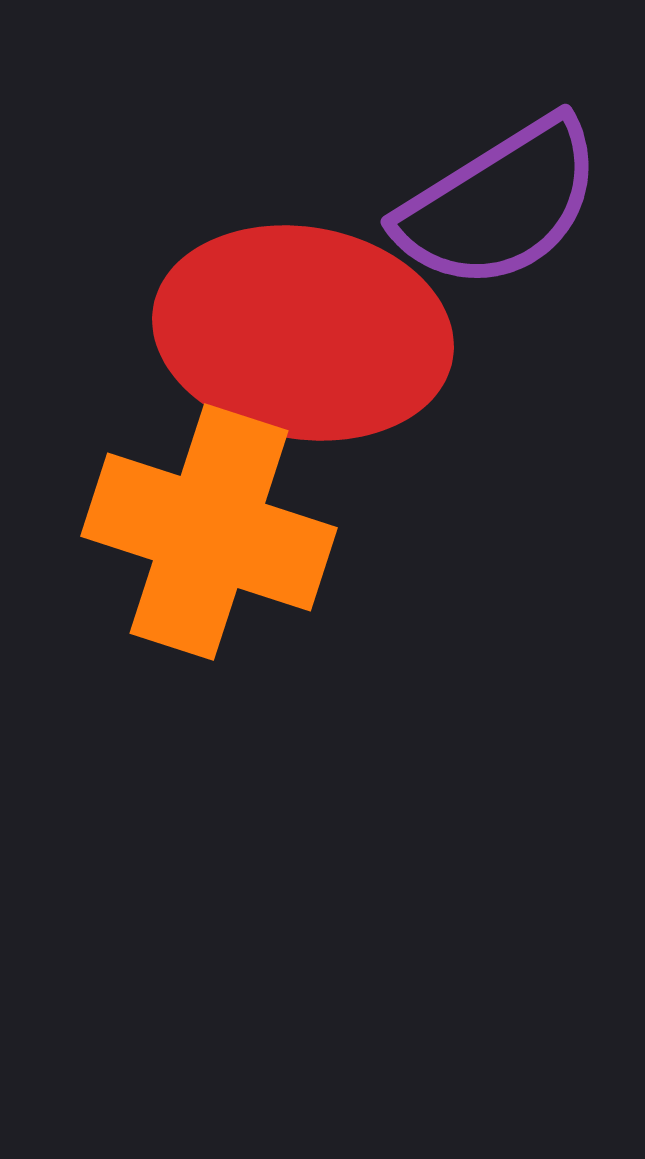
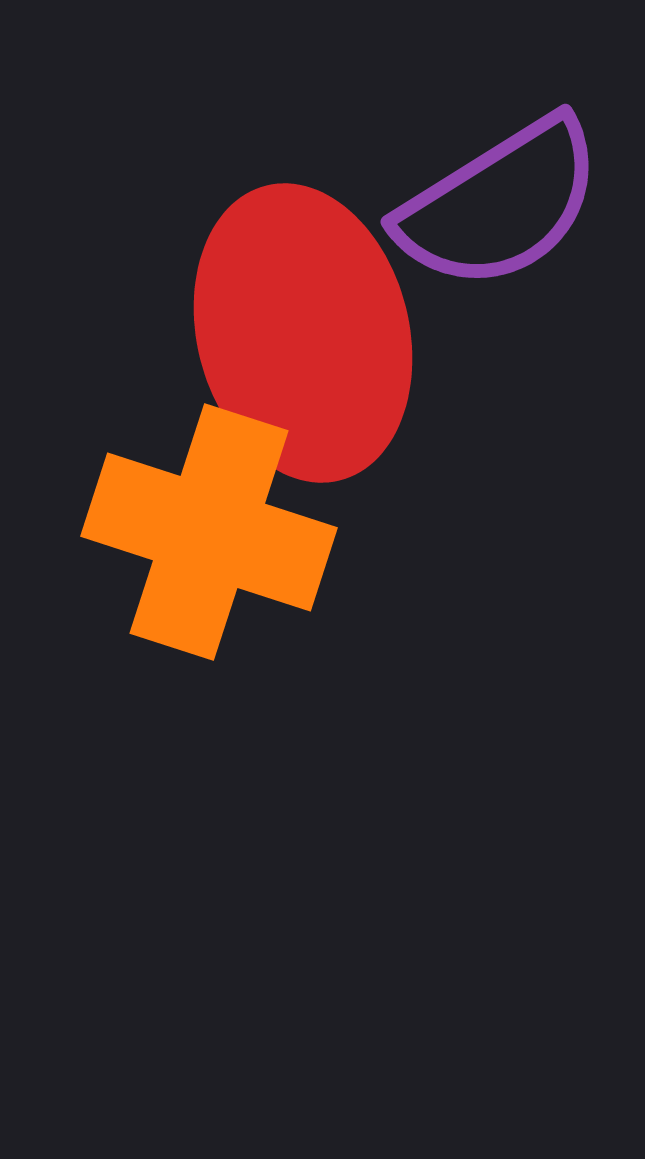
red ellipse: rotated 66 degrees clockwise
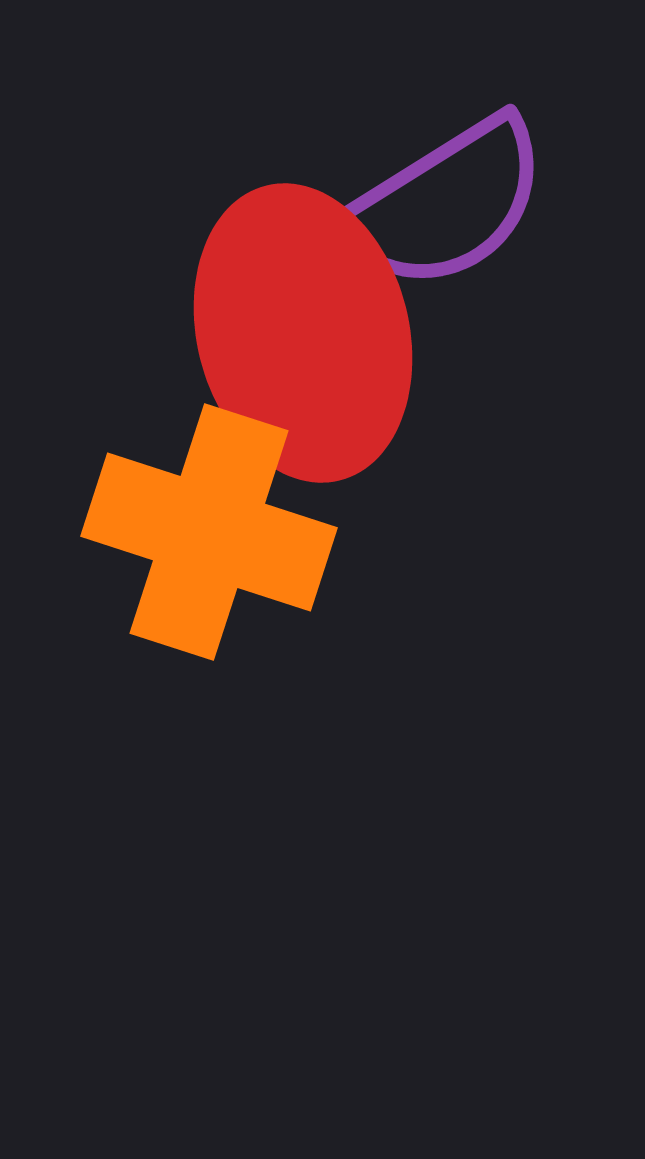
purple semicircle: moved 55 px left
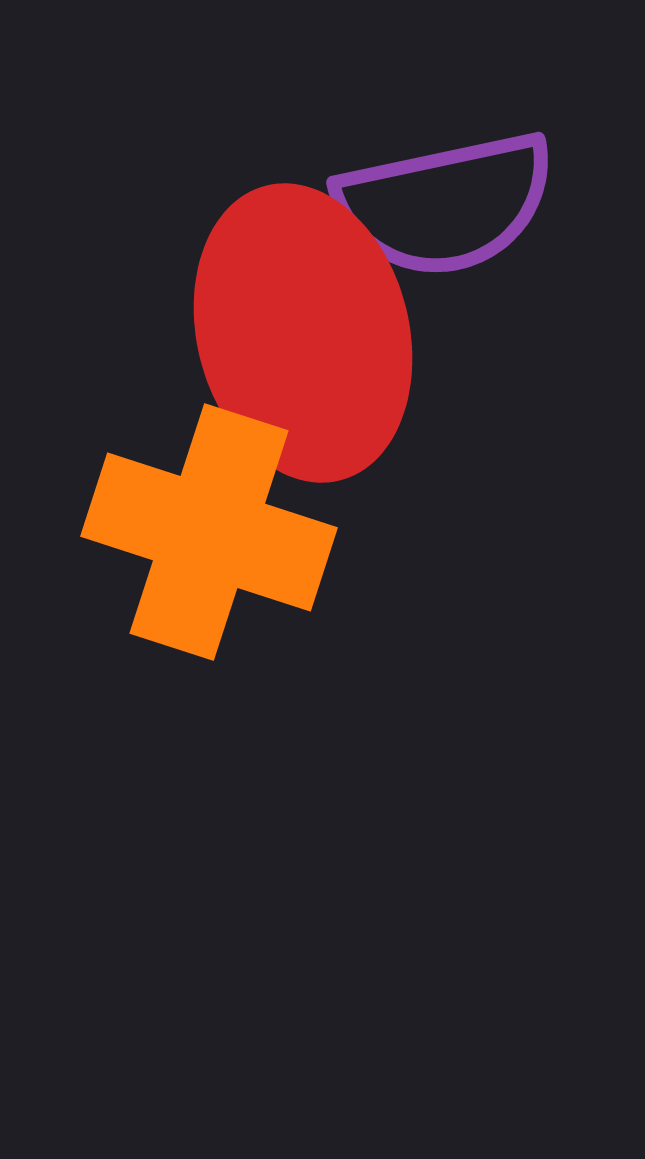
purple semicircle: rotated 20 degrees clockwise
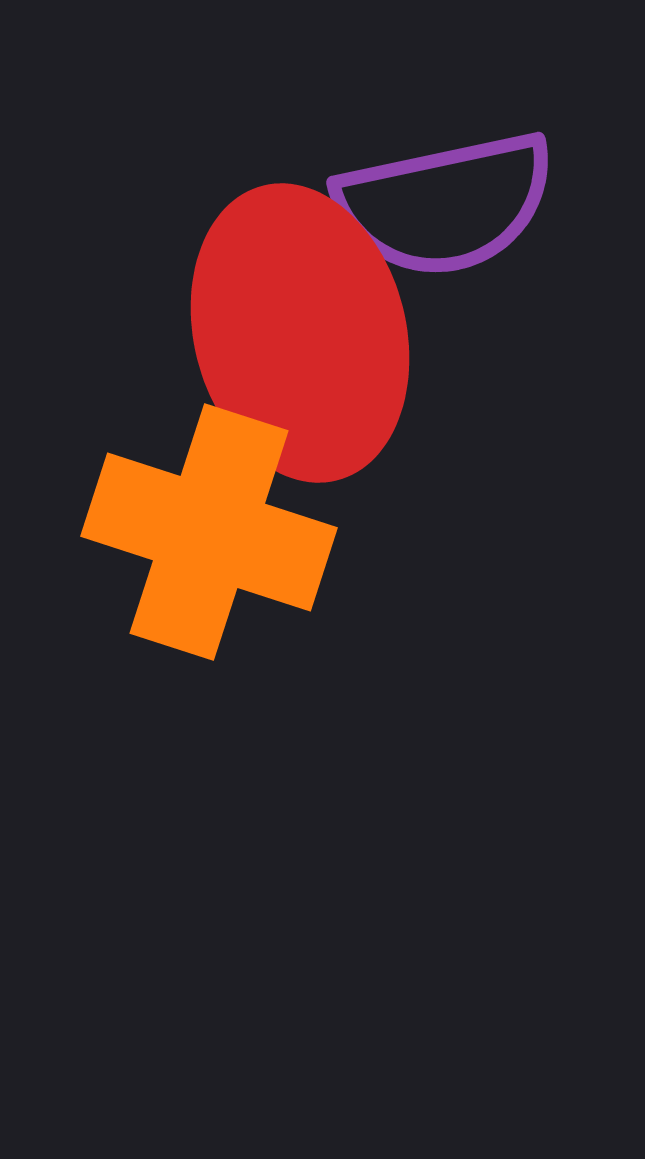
red ellipse: moved 3 px left
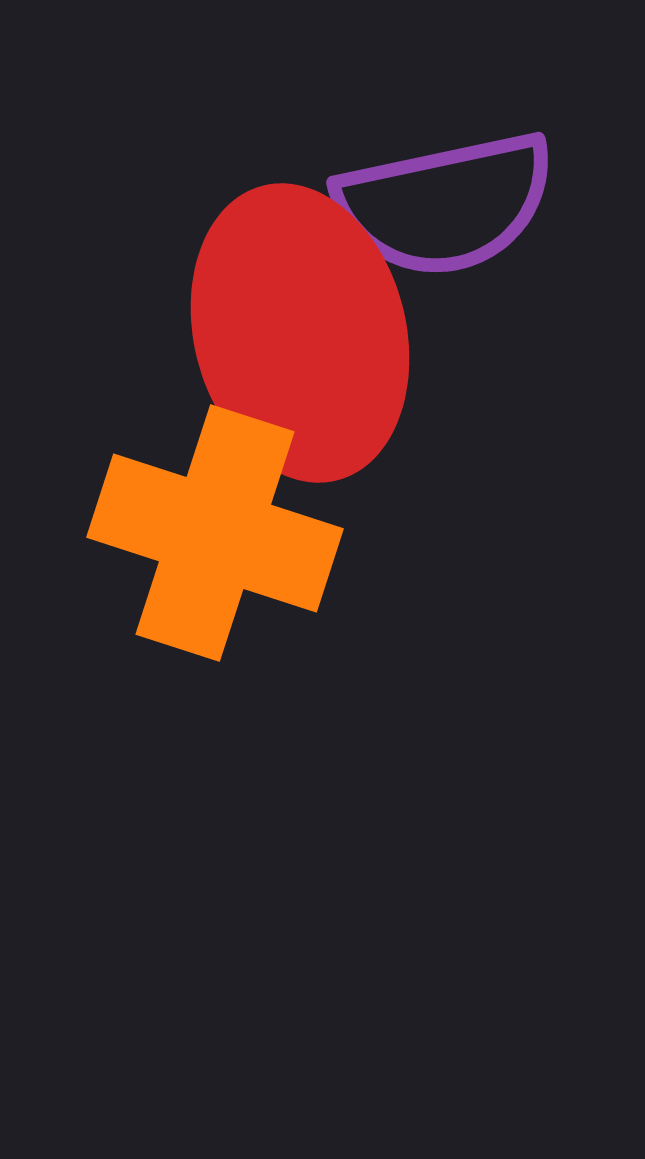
orange cross: moved 6 px right, 1 px down
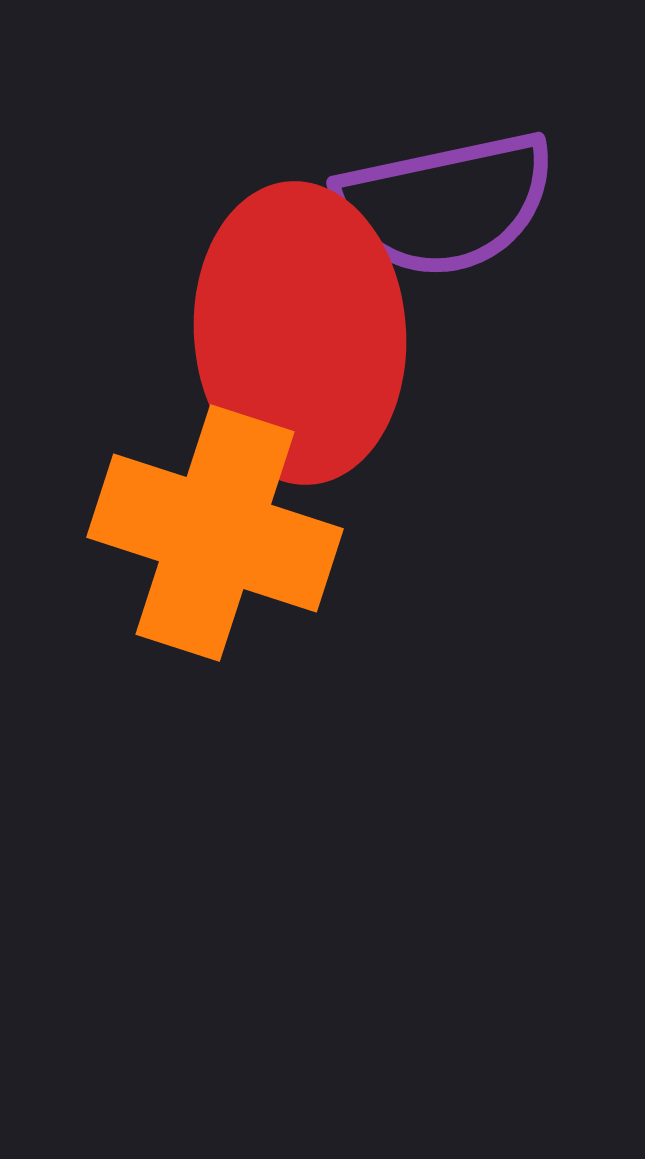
red ellipse: rotated 10 degrees clockwise
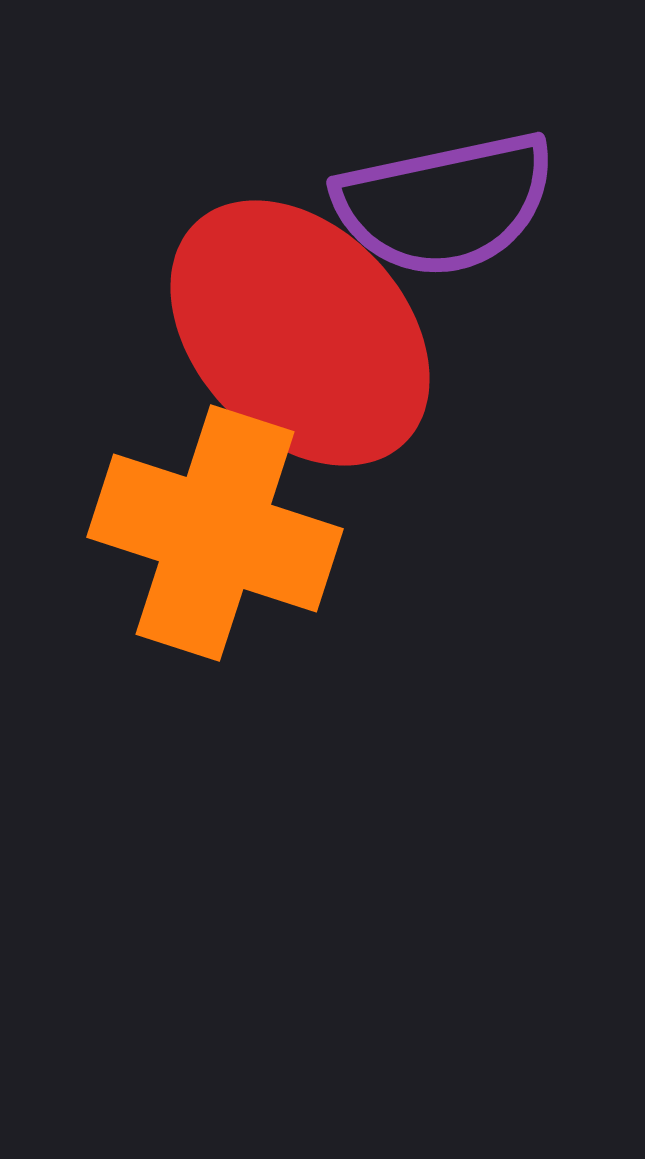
red ellipse: rotated 39 degrees counterclockwise
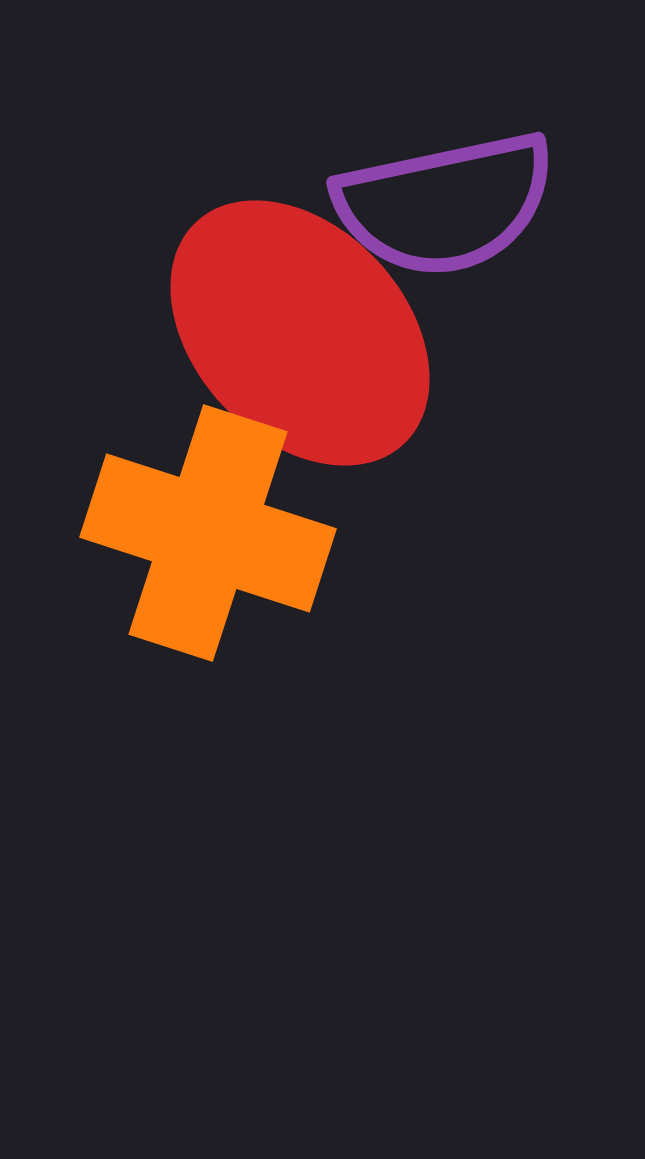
orange cross: moved 7 px left
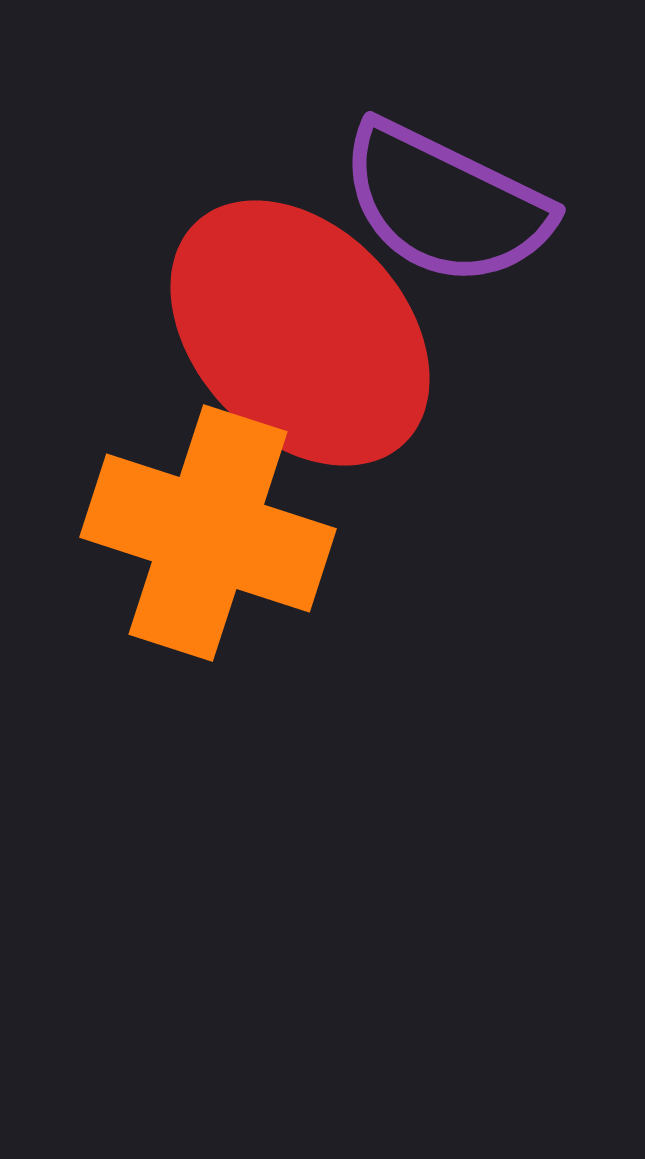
purple semicircle: rotated 38 degrees clockwise
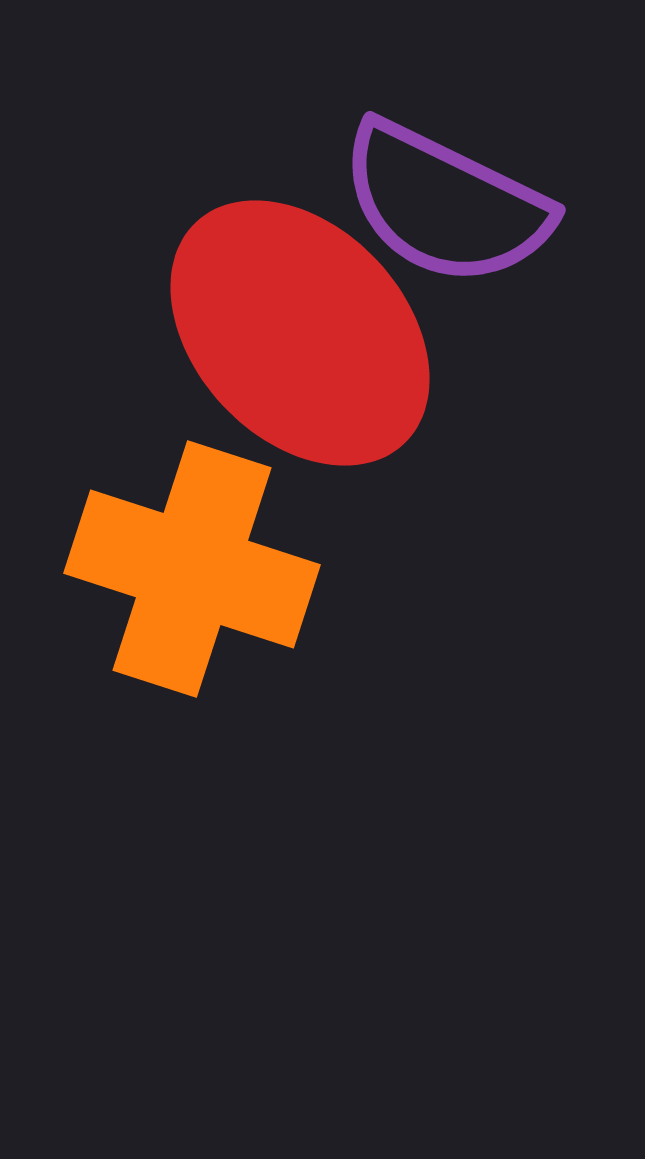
orange cross: moved 16 px left, 36 px down
